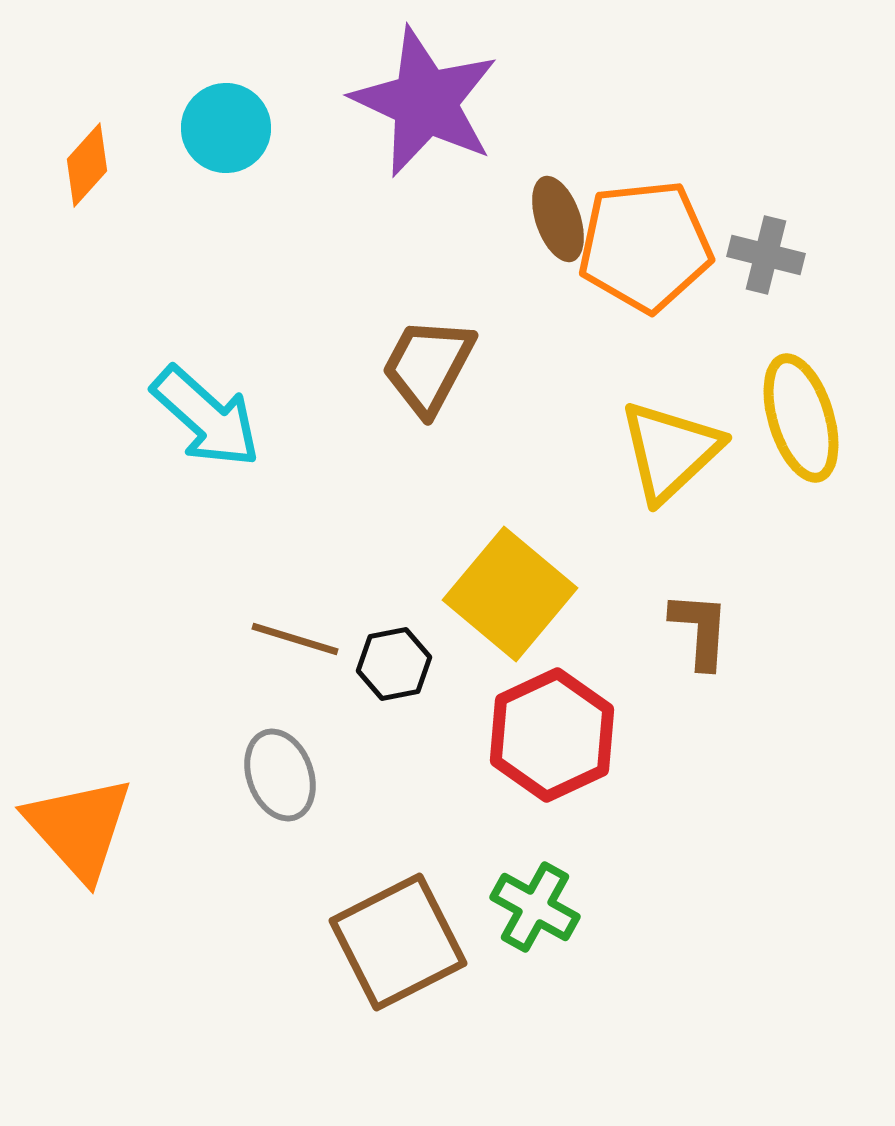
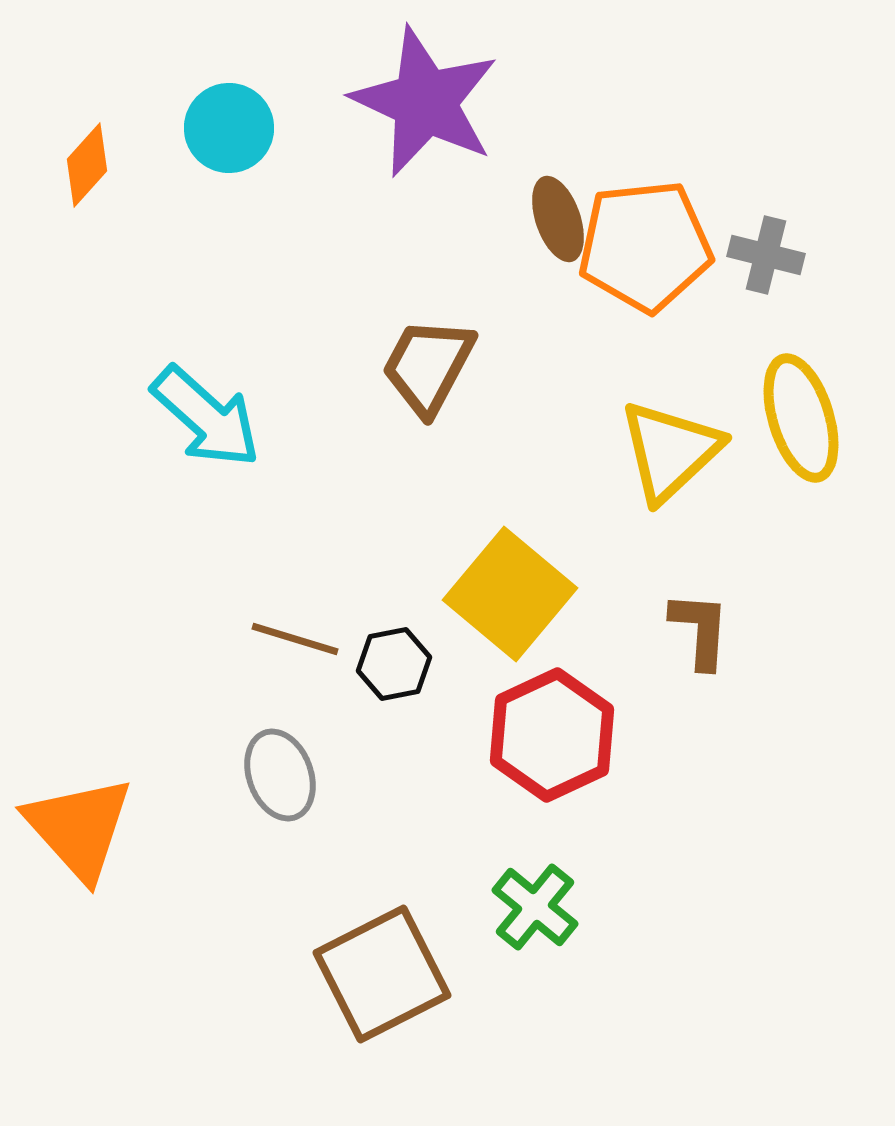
cyan circle: moved 3 px right
green cross: rotated 10 degrees clockwise
brown square: moved 16 px left, 32 px down
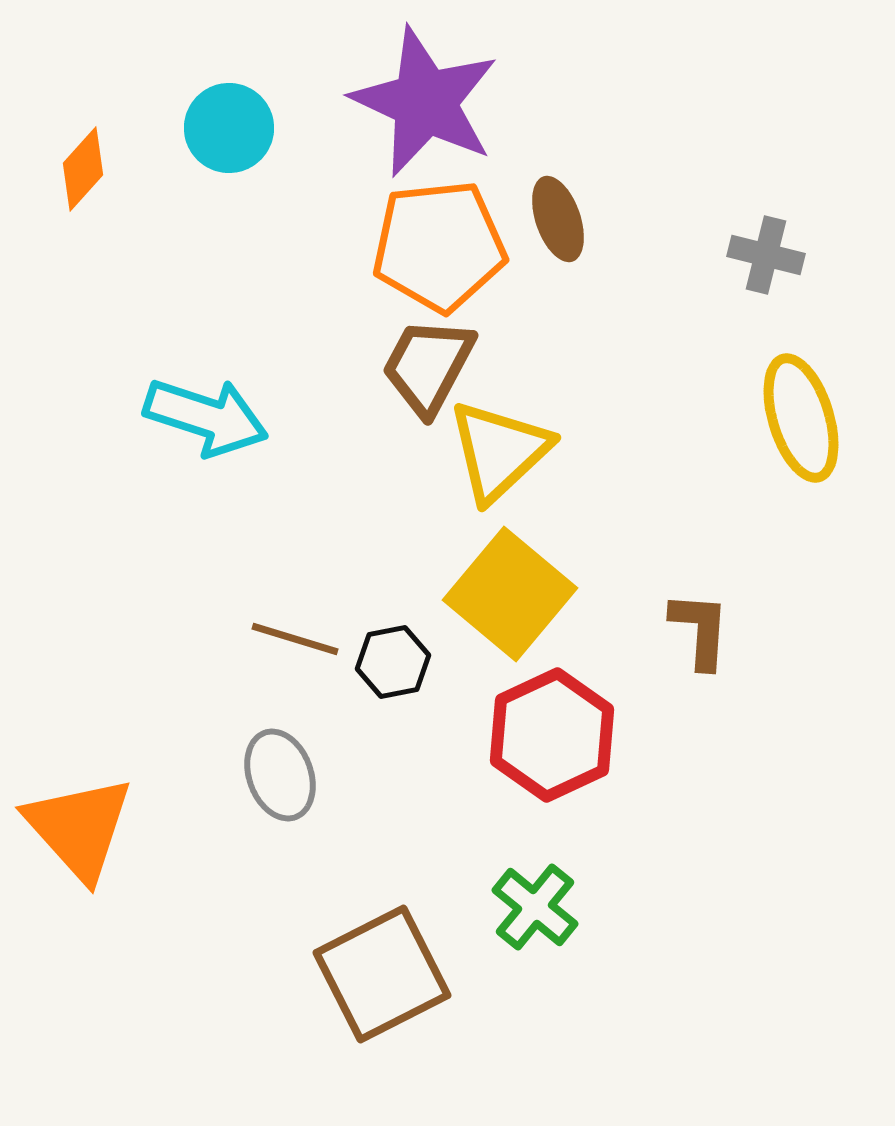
orange diamond: moved 4 px left, 4 px down
orange pentagon: moved 206 px left
cyan arrow: rotated 24 degrees counterclockwise
yellow triangle: moved 171 px left
black hexagon: moved 1 px left, 2 px up
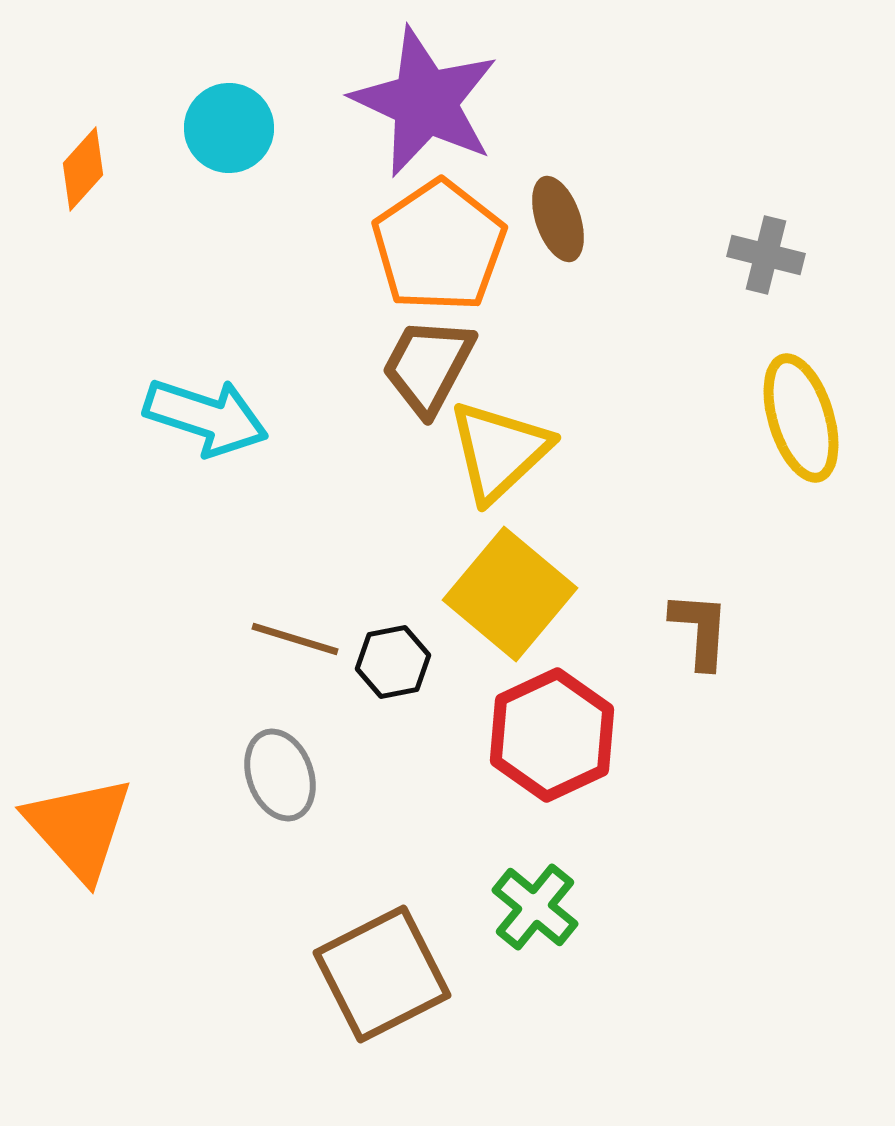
orange pentagon: rotated 28 degrees counterclockwise
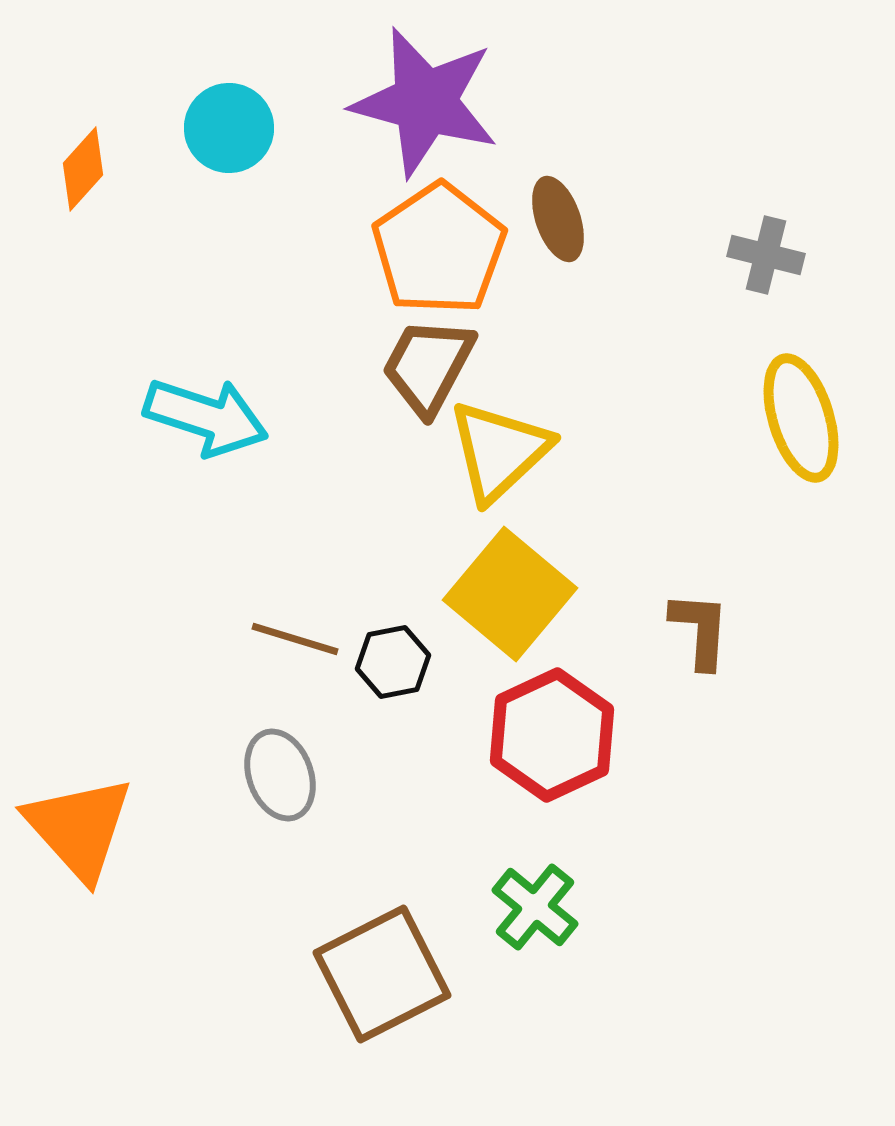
purple star: rotated 10 degrees counterclockwise
orange pentagon: moved 3 px down
